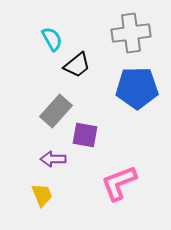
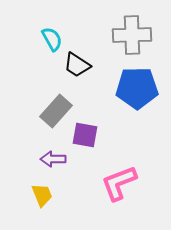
gray cross: moved 1 px right, 2 px down; rotated 6 degrees clockwise
black trapezoid: rotated 72 degrees clockwise
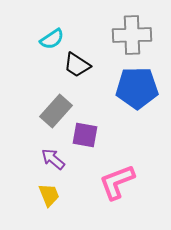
cyan semicircle: rotated 85 degrees clockwise
purple arrow: rotated 40 degrees clockwise
pink L-shape: moved 2 px left, 1 px up
yellow trapezoid: moved 7 px right
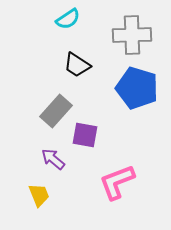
cyan semicircle: moved 16 px right, 20 px up
blue pentagon: rotated 18 degrees clockwise
yellow trapezoid: moved 10 px left
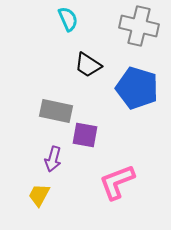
cyan semicircle: rotated 80 degrees counterclockwise
gray cross: moved 7 px right, 9 px up; rotated 15 degrees clockwise
black trapezoid: moved 11 px right
gray rectangle: rotated 60 degrees clockwise
purple arrow: rotated 115 degrees counterclockwise
yellow trapezoid: rotated 130 degrees counterclockwise
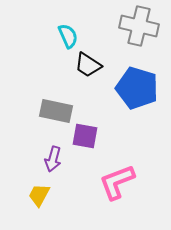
cyan semicircle: moved 17 px down
purple square: moved 1 px down
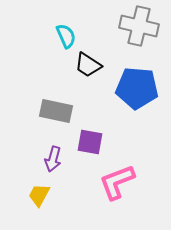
cyan semicircle: moved 2 px left
blue pentagon: rotated 12 degrees counterclockwise
purple square: moved 5 px right, 6 px down
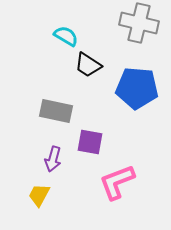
gray cross: moved 3 px up
cyan semicircle: rotated 35 degrees counterclockwise
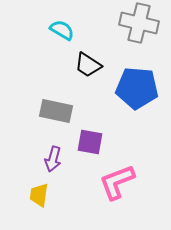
cyan semicircle: moved 4 px left, 6 px up
yellow trapezoid: rotated 20 degrees counterclockwise
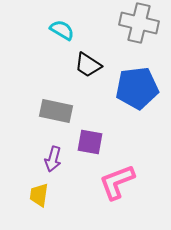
blue pentagon: rotated 12 degrees counterclockwise
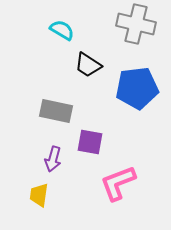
gray cross: moved 3 px left, 1 px down
pink L-shape: moved 1 px right, 1 px down
